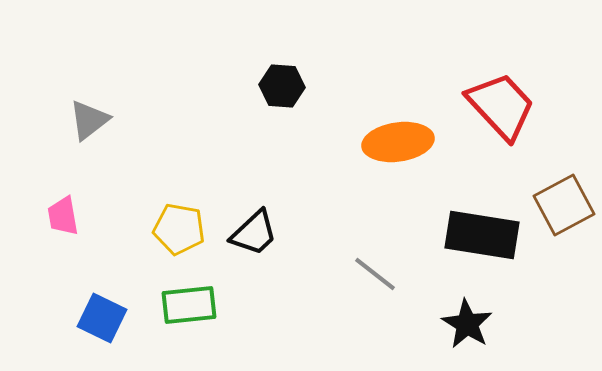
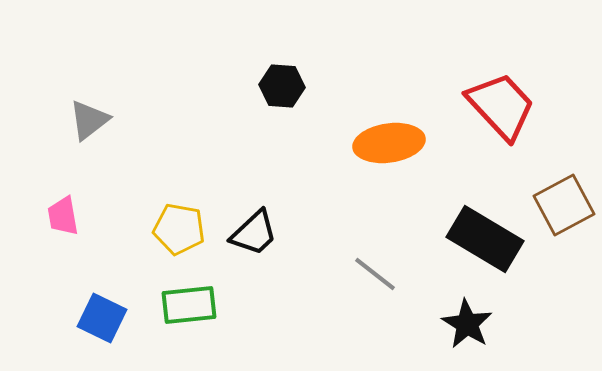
orange ellipse: moved 9 px left, 1 px down
black rectangle: moved 3 px right, 4 px down; rotated 22 degrees clockwise
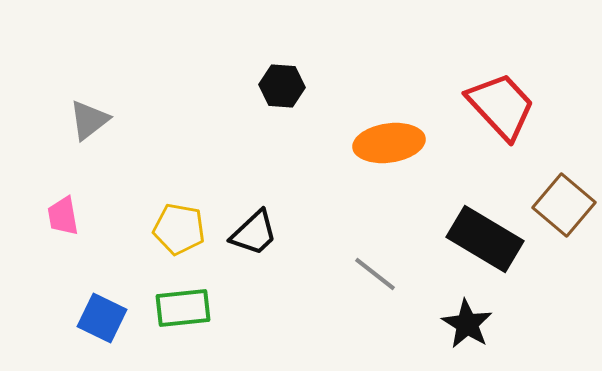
brown square: rotated 22 degrees counterclockwise
green rectangle: moved 6 px left, 3 px down
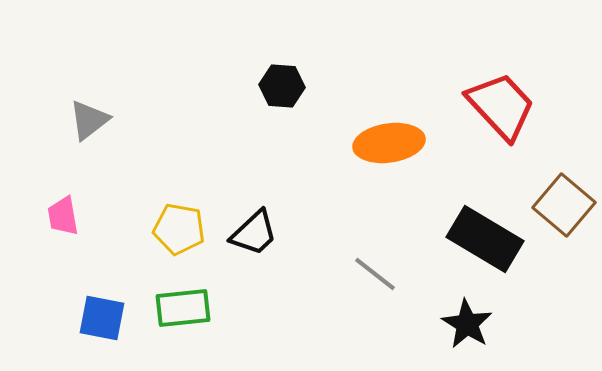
blue square: rotated 15 degrees counterclockwise
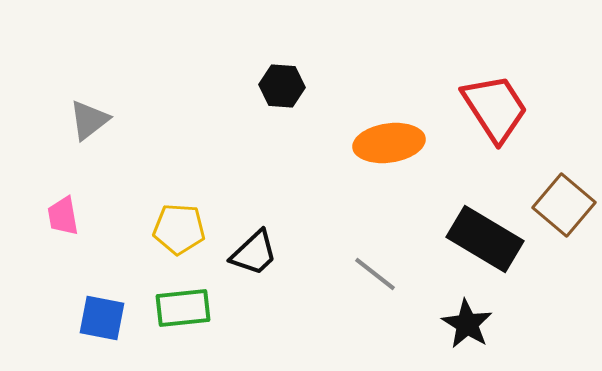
red trapezoid: moved 6 px left, 2 px down; rotated 10 degrees clockwise
yellow pentagon: rotated 6 degrees counterclockwise
black trapezoid: moved 20 px down
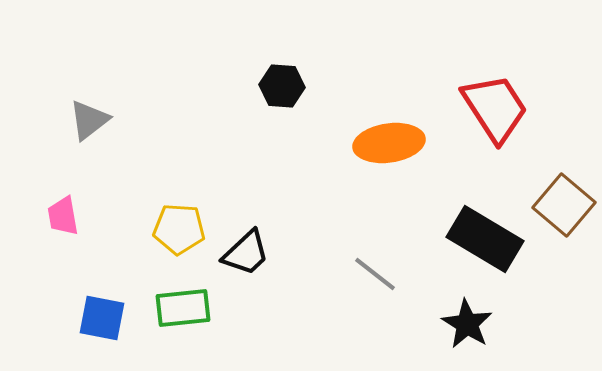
black trapezoid: moved 8 px left
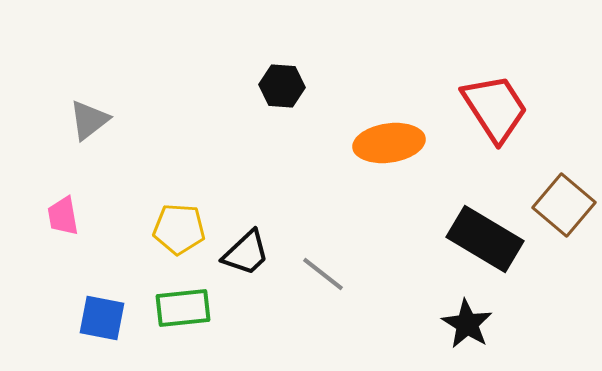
gray line: moved 52 px left
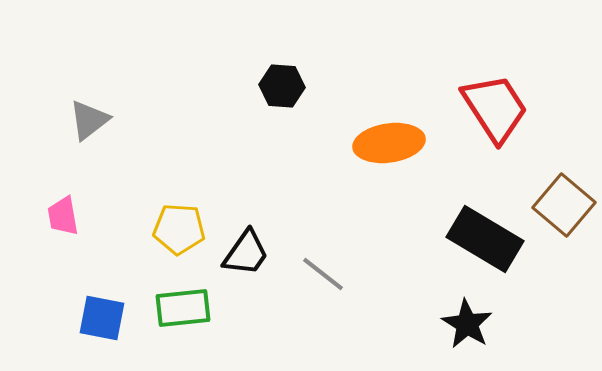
black trapezoid: rotated 12 degrees counterclockwise
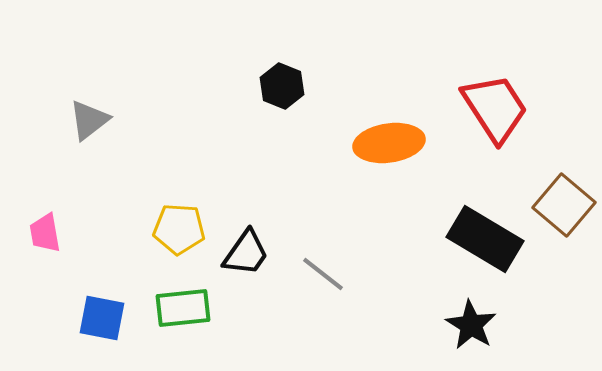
black hexagon: rotated 18 degrees clockwise
pink trapezoid: moved 18 px left, 17 px down
black star: moved 4 px right, 1 px down
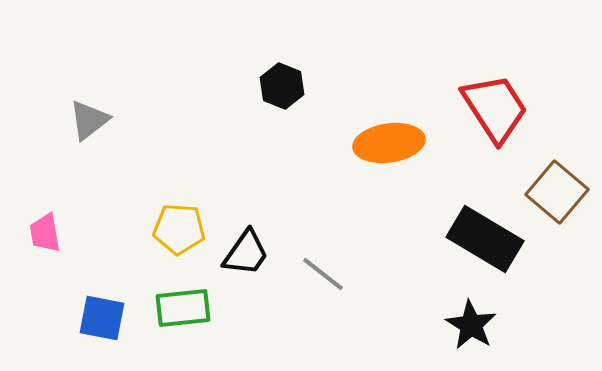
brown square: moved 7 px left, 13 px up
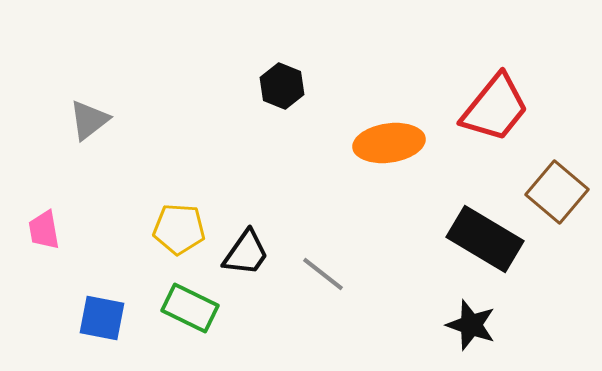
red trapezoid: rotated 72 degrees clockwise
pink trapezoid: moved 1 px left, 3 px up
green rectangle: moved 7 px right; rotated 32 degrees clockwise
black star: rotated 12 degrees counterclockwise
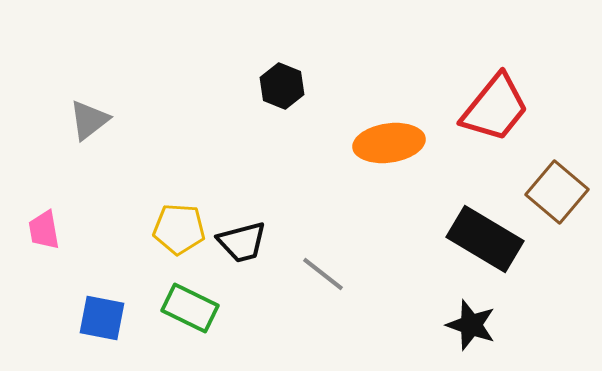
black trapezoid: moved 4 px left, 11 px up; rotated 40 degrees clockwise
